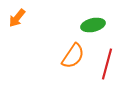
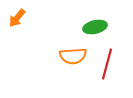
green ellipse: moved 2 px right, 2 px down
orange semicircle: rotated 52 degrees clockwise
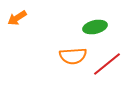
orange arrow: rotated 18 degrees clockwise
red line: rotated 36 degrees clockwise
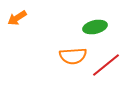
red line: moved 1 px left, 1 px down
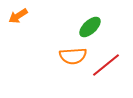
orange arrow: moved 1 px right, 2 px up
green ellipse: moved 5 px left; rotated 30 degrees counterclockwise
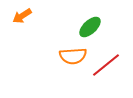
orange arrow: moved 4 px right
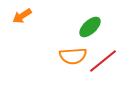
red line: moved 3 px left, 4 px up
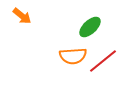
orange arrow: rotated 108 degrees counterclockwise
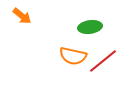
green ellipse: rotated 35 degrees clockwise
orange semicircle: rotated 16 degrees clockwise
